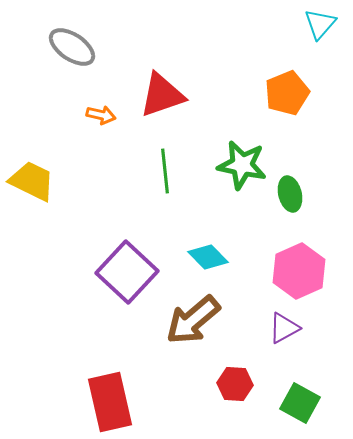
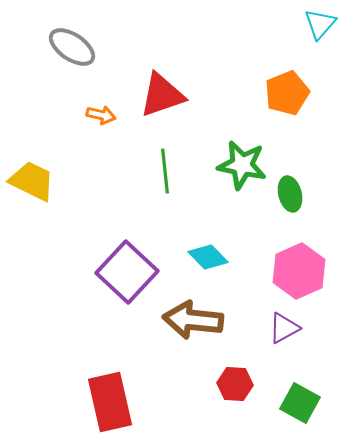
brown arrow: rotated 46 degrees clockwise
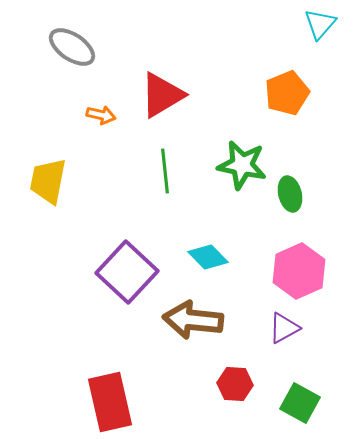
red triangle: rotated 12 degrees counterclockwise
yellow trapezoid: moved 16 px right; rotated 105 degrees counterclockwise
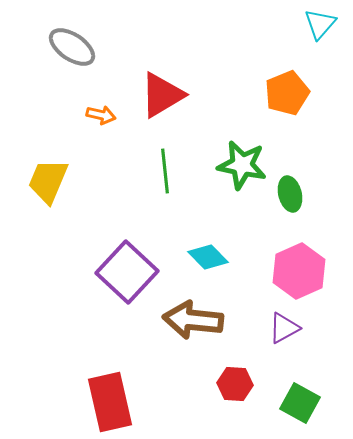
yellow trapezoid: rotated 12 degrees clockwise
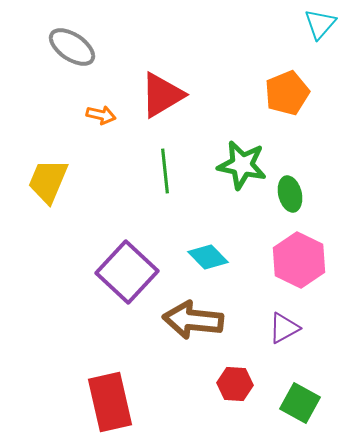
pink hexagon: moved 11 px up; rotated 10 degrees counterclockwise
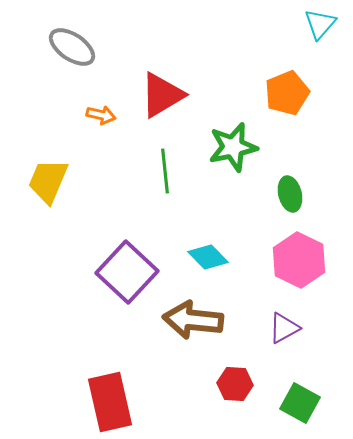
green star: moved 9 px left, 18 px up; rotated 24 degrees counterclockwise
